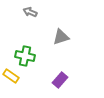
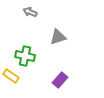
gray triangle: moved 3 px left
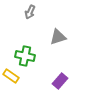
gray arrow: rotated 88 degrees counterclockwise
purple rectangle: moved 1 px down
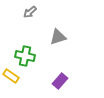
gray arrow: rotated 24 degrees clockwise
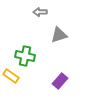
gray arrow: moved 10 px right; rotated 40 degrees clockwise
gray triangle: moved 1 px right, 2 px up
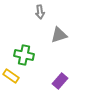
gray arrow: rotated 96 degrees counterclockwise
green cross: moved 1 px left, 1 px up
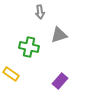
green cross: moved 5 px right, 8 px up
yellow rectangle: moved 2 px up
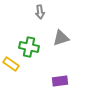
gray triangle: moved 2 px right, 3 px down
yellow rectangle: moved 10 px up
purple rectangle: rotated 42 degrees clockwise
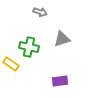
gray arrow: rotated 64 degrees counterclockwise
gray triangle: moved 1 px right, 1 px down
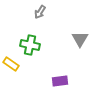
gray arrow: rotated 104 degrees clockwise
gray triangle: moved 18 px right; rotated 42 degrees counterclockwise
green cross: moved 1 px right, 2 px up
